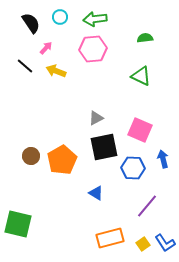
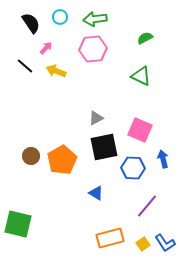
green semicircle: rotated 21 degrees counterclockwise
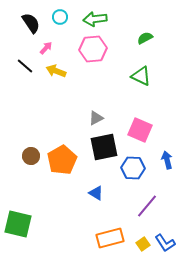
blue arrow: moved 4 px right, 1 px down
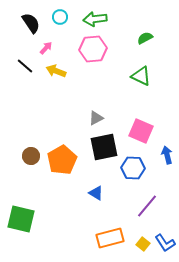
pink square: moved 1 px right, 1 px down
blue arrow: moved 5 px up
green square: moved 3 px right, 5 px up
yellow square: rotated 16 degrees counterclockwise
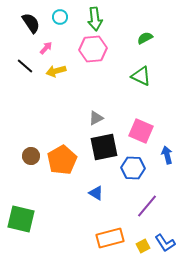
green arrow: rotated 90 degrees counterclockwise
yellow arrow: rotated 36 degrees counterclockwise
yellow square: moved 2 px down; rotated 24 degrees clockwise
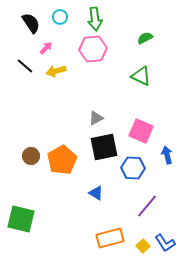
yellow square: rotated 16 degrees counterclockwise
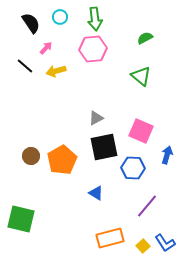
green triangle: rotated 15 degrees clockwise
blue arrow: rotated 30 degrees clockwise
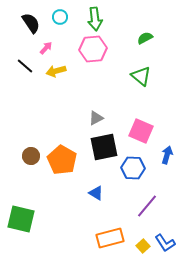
orange pentagon: rotated 12 degrees counterclockwise
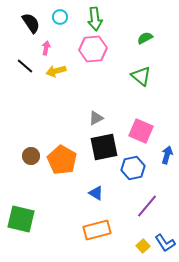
pink arrow: rotated 32 degrees counterclockwise
blue hexagon: rotated 15 degrees counterclockwise
orange rectangle: moved 13 px left, 8 px up
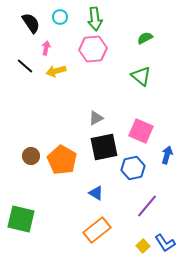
orange rectangle: rotated 24 degrees counterclockwise
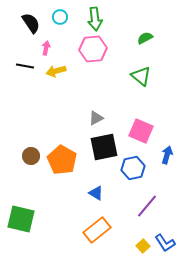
black line: rotated 30 degrees counterclockwise
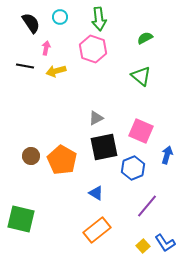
green arrow: moved 4 px right
pink hexagon: rotated 24 degrees clockwise
blue hexagon: rotated 10 degrees counterclockwise
